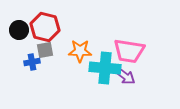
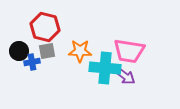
black circle: moved 21 px down
gray square: moved 2 px right, 1 px down
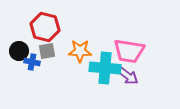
blue cross: rotated 21 degrees clockwise
purple arrow: moved 3 px right
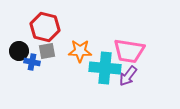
purple arrow: rotated 90 degrees clockwise
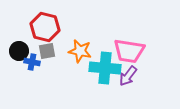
orange star: rotated 10 degrees clockwise
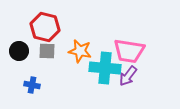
gray square: rotated 12 degrees clockwise
blue cross: moved 23 px down
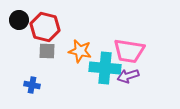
black circle: moved 31 px up
purple arrow: rotated 35 degrees clockwise
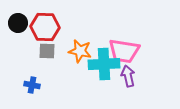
black circle: moved 1 px left, 3 px down
red hexagon: rotated 12 degrees counterclockwise
pink trapezoid: moved 5 px left
cyan cross: moved 1 px left, 4 px up; rotated 8 degrees counterclockwise
purple arrow: rotated 95 degrees clockwise
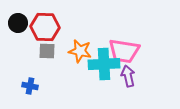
blue cross: moved 2 px left, 1 px down
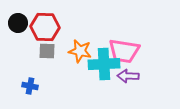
purple arrow: rotated 75 degrees counterclockwise
